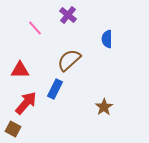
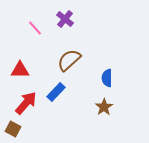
purple cross: moved 3 px left, 4 px down
blue semicircle: moved 39 px down
blue rectangle: moved 1 px right, 3 px down; rotated 18 degrees clockwise
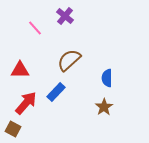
purple cross: moved 3 px up
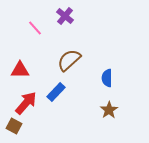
brown star: moved 5 px right, 3 px down
brown square: moved 1 px right, 3 px up
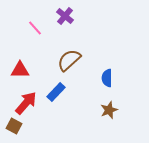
brown star: rotated 12 degrees clockwise
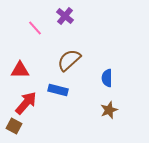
blue rectangle: moved 2 px right, 2 px up; rotated 60 degrees clockwise
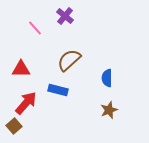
red triangle: moved 1 px right, 1 px up
brown square: rotated 21 degrees clockwise
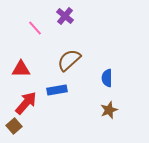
blue rectangle: moved 1 px left; rotated 24 degrees counterclockwise
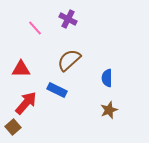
purple cross: moved 3 px right, 3 px down; rotated 12 degrees counterclockwise
blue rectangle: rotated 36 degrees clockwise
brown square: moved 1 px left, 1 px down
